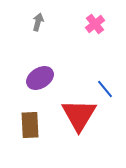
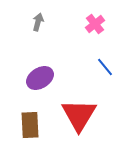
blue line: moved 22 px up
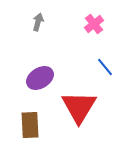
pink cross: moved 1 px left
red triangle: moved 8 px up
